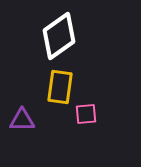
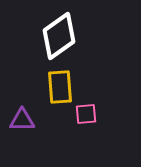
yellow rectangle: rotated 12 degrees counterclockwise
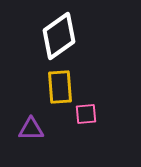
purple triangle: moved 9 px right, 9 px down
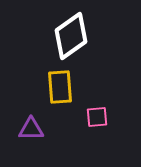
white diamond: moved 12 px right
pink square: moved 11 px right, 3 px down
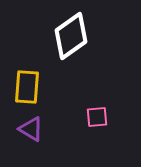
yellow rectangle: moved 33 px left; rotated 8 degrees clockwise
purple triangle: rotated 32 degrees clockwise
